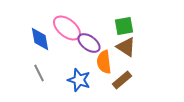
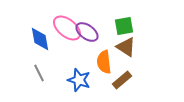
purple ellipse: moved 2 px left, 11 px up
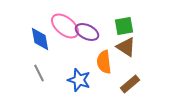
pink ellipse: moved 2 px left, 2 px up
purple ellipse: rotated 10 degrees counterclockwise
brown rectangle: moved 8 px right, 4 px down
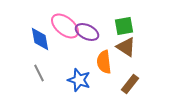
brown rectangle: rotated 12 degrees counterclockwise
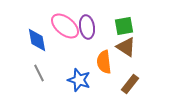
purple ellipse: moved 5 px up; rotated 55 degrees clockwise
blue diamond: moved 3 px left, 1 px down
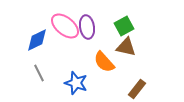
green square: rotated 18 degrees counterclockwise
blue diamond: rotated 75 degrees clockwise
brown triangle: rotated 20 degrees counterclockwise
orange semicircle: rotated 35 degrees counterclockwise
blue star: moved 3 px left, 3 px down
brown rectangle: moved 7 px right, 5 px down
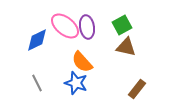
green square: moved 2 px left, 1 px up
orange semicircle: moved 22 px left
gray line: moved 2 px left, 10 px down
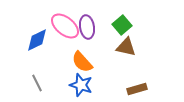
green square: rotated 12 degrees counterclockwise
blue star: moved 5 px right, 2 px down
brown rectangle: rotated 36 degrees clockwise
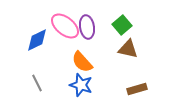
brown triangle: moved 2 px right, 2 px down
